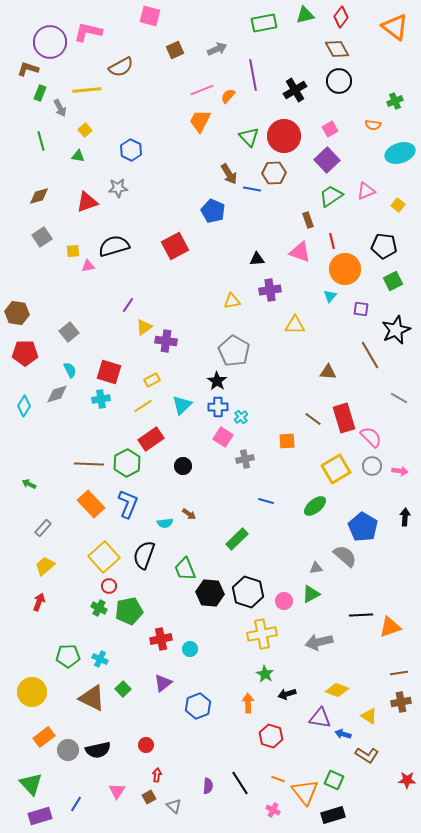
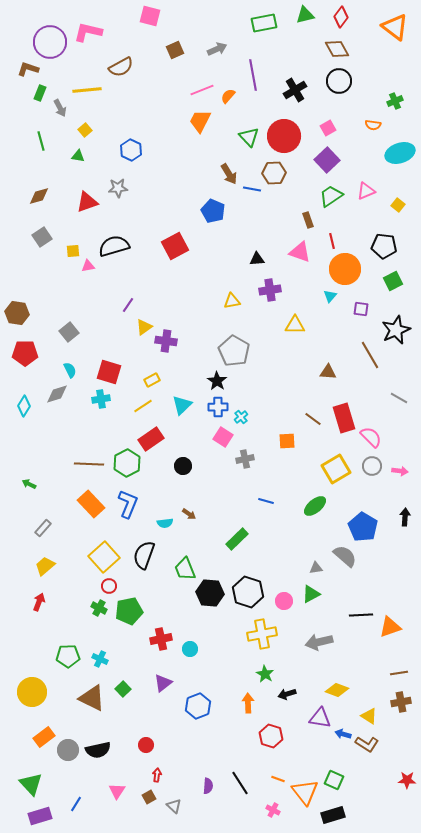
pink square at (330, 129): moved 2 px left, 1 px up
brown L-shape at (367, 755): moved 11 px up
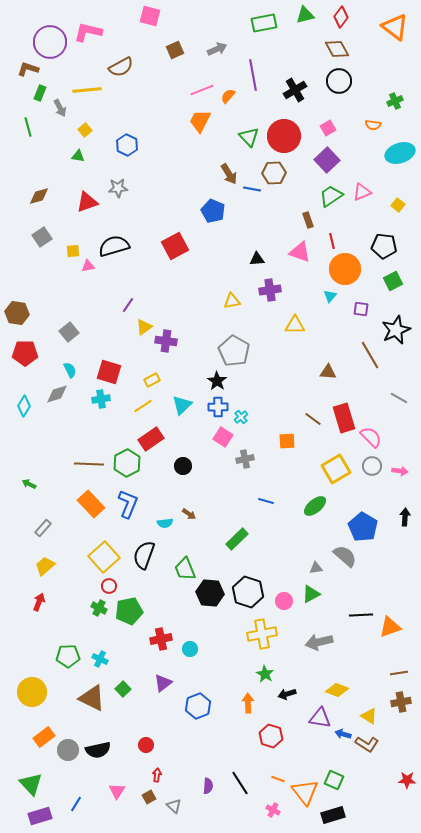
green line at (41, 141): moved 13 px left, 14 px up
blue hexagon at (131, 150): moved 4 px left, 5 px up
pink triangle at (366, 191): moved 4 px left, 1 px down
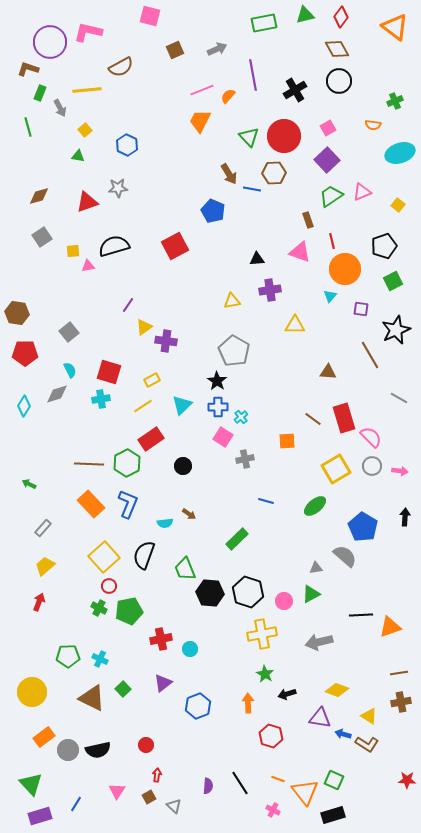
black pentagon at (384, 246): rotated 25 degrees counterclockwise
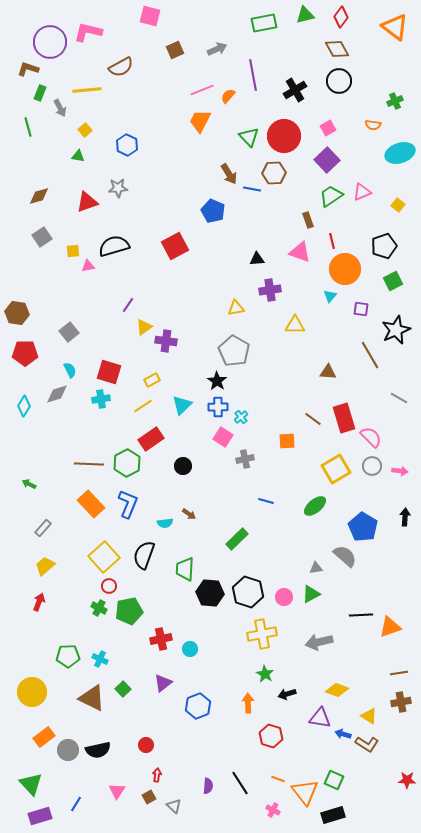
yellow triangle at (232, 301): moved 4 px right, 7 px down
green trapezoid at (185, 569): rotated 25 degrees clockwise
pink circle at (284, 601): moved 4 px up
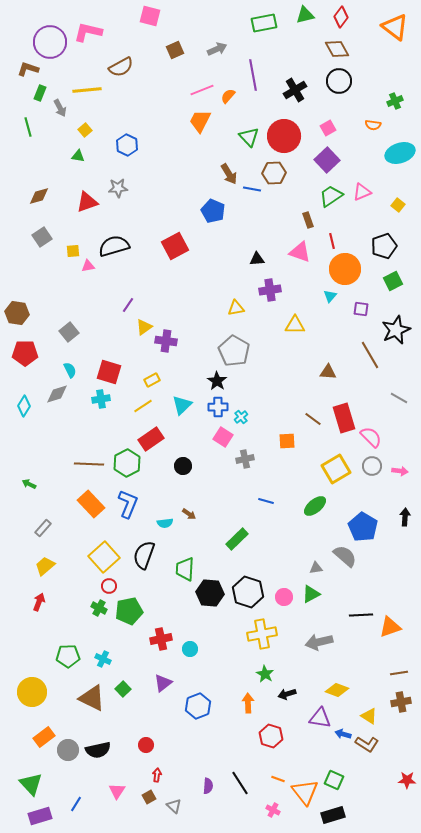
cyan cross at (100, 659): moved 3 px right
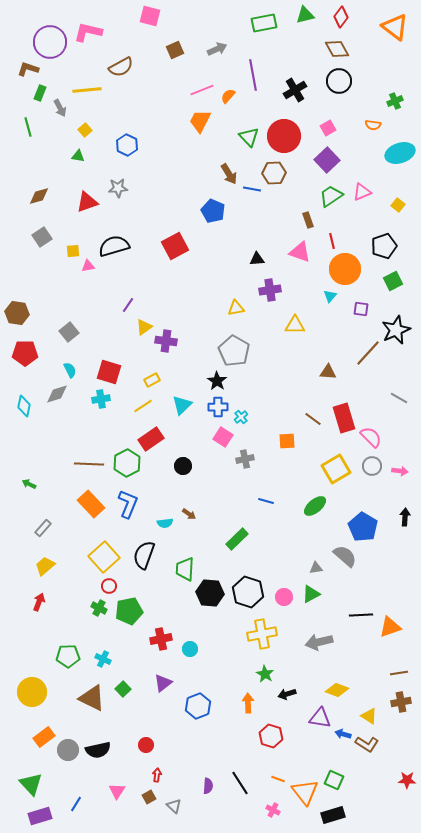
brown line at (370, 355): moved 2 px left, 2 px up; rotated 72 degrees clockwise
cyan diamond at (24, 406): rotated 20 degrees counterclockwise
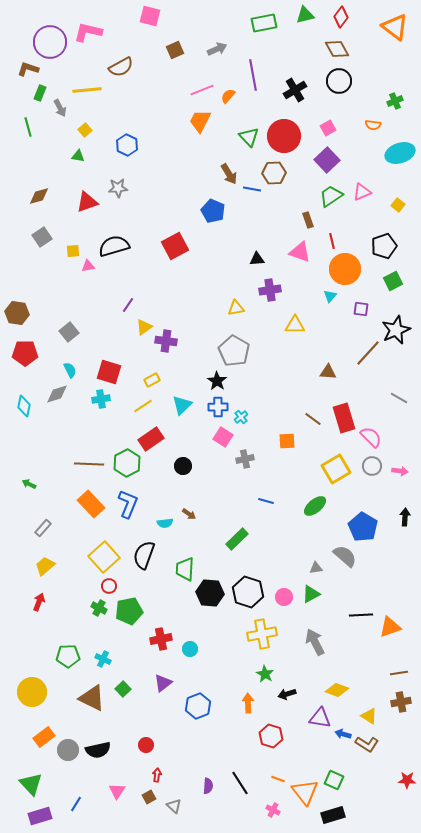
gray arrow at (319, 642): moved 4 px left; rotated 76 degrees clockwise
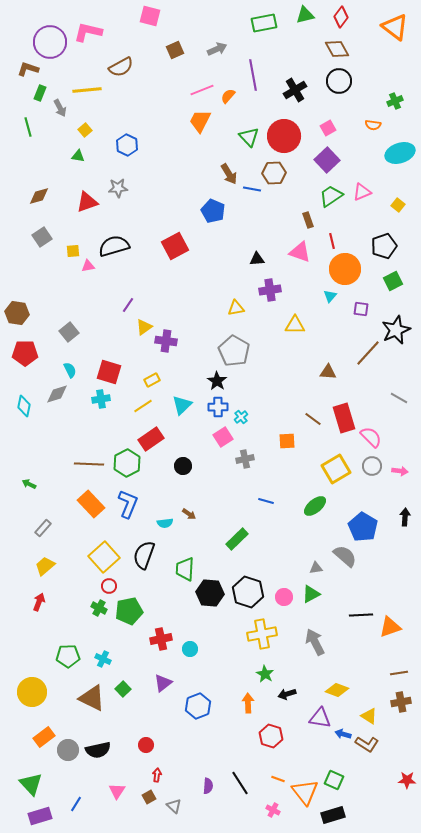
pink square at (223, 437): rotated 24 degrees clockwise
